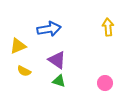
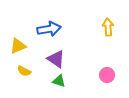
purple triangle: moved 1 px left, 1 px up
pink circle: moved 2 px right, 8 px up
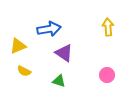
purple triangle: moved 8 px right, 6 px up
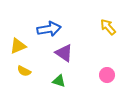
yellow arrow: rotated 36 degrees counterclockwise
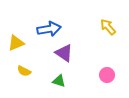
yellow triangle: moved 2 px left, 3 px up
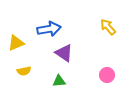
yellow semicircle: rotated 40 degrees counterclockwise
green triangle: rotated 24 degrees counterclockwise
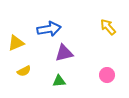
purple triangle: rotated 48 degrees counterclockwise
yellow semicircle: rotated 16 degrees counterclockwise
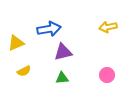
yellow arrow: rotated 60 degrees counterclockwise
purple triangle: moved 1 px left, 1 px up
green triangle: moved 3 px right, 3 px up
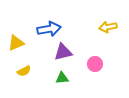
pink circle: moved 12 px left, 11 px up
